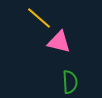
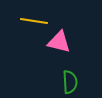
yellow line: moved 5 px left, 3 px down; rotated 32 degrees counterclockwise
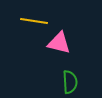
pink triangle: moved 1 px down
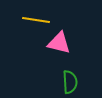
yellow line: moved 2 px right, 1 px up
